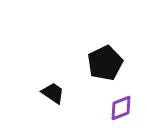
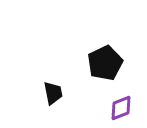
black trapezoid: rotated 45 degrees clockwise
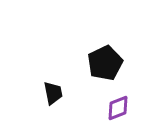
purple diamond: moved 3 px left
